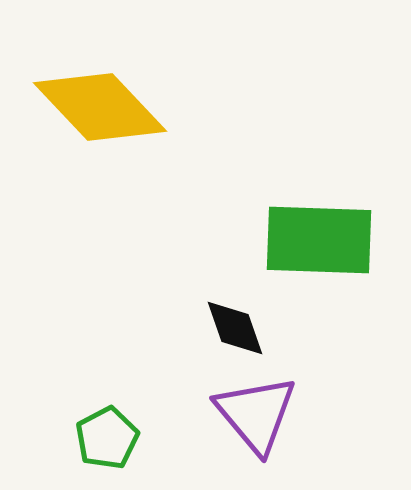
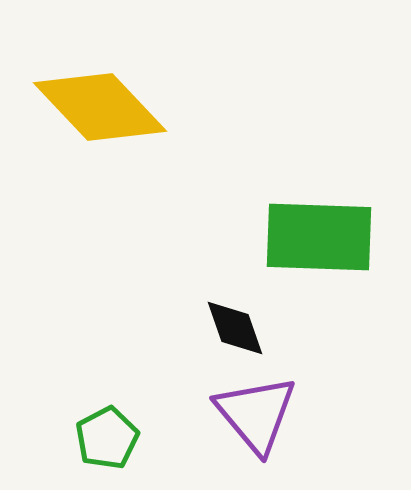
green rectangle: moved 3 px up
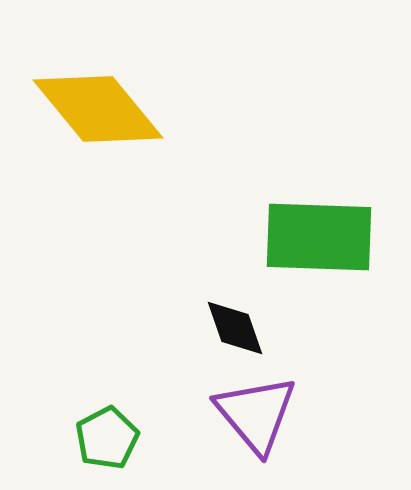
yellow diamond: moved 2 px left, 2 px down; rotated 4 degrees clockwise
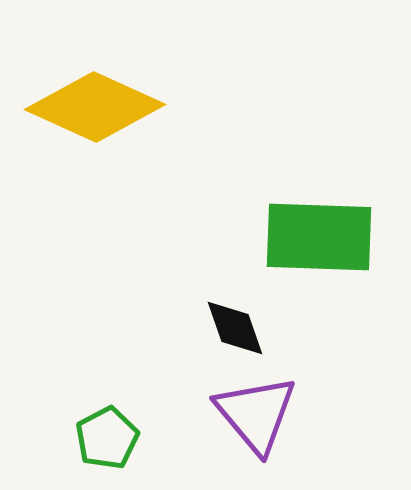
yellow diamond: moved 3 px left, 2 px up; rotated 26 degrees counterclockwise
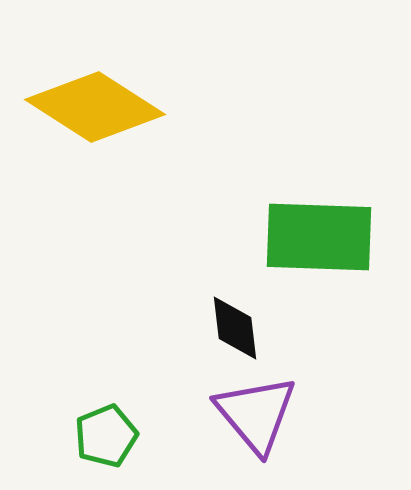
yellow diamond: rotated 8 degrees clockwise
black diamond: rotated 12 degrees clockwise
green pentagon: moved 1 px left, 2 px up; rotated 6 degrees clockwise
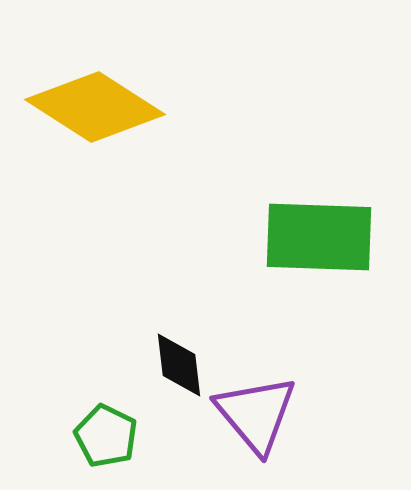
black diamond: moved 56 px left, 37 px down
green pentagon: rotated 24 degrees counterclockwise
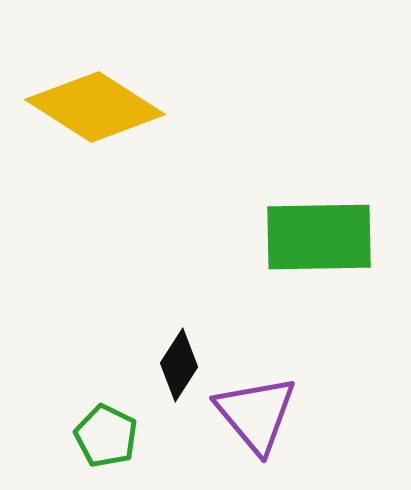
green rectangle: rotated 3 degrees counterclockwise
black diamond: rotated 40 degrees clockwise
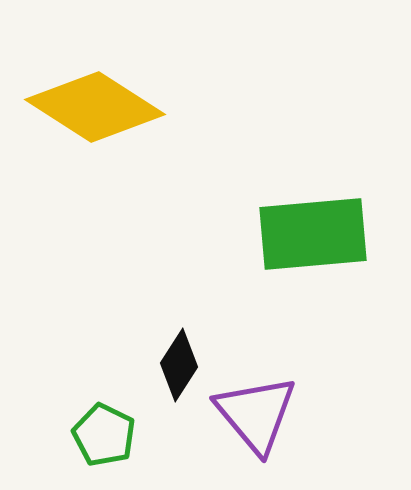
green rectangle: moved 6 px left, 3 px up; rotated 4 degrees counterclockwise
green pentagon: moved 2 px left, 1 px up
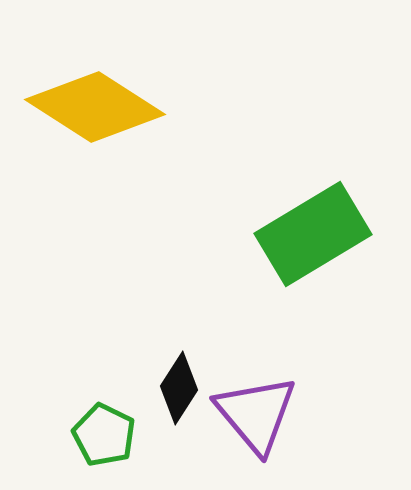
green rectangle: rotated 26 degrees counterclockwise
black diamond: moved 23 px down
